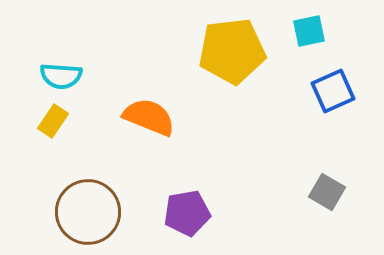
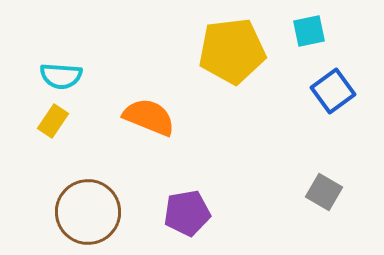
blue square: rotated 12 degrees counterclockwise
gray square: moved 3 px left
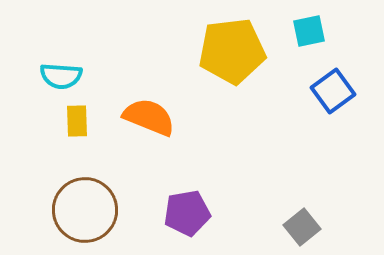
yellow rectangle: moved 24 px right; rotated 36 degrees counterclockwise
gray square: moved 22 px left, 35 px down; rotated 21 degrees clockwise
brown circle: moved 3 px left, 2 px up
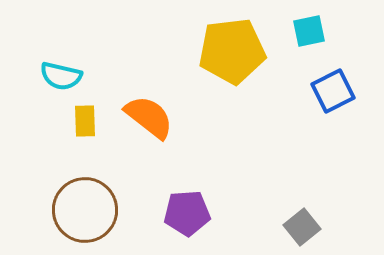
cyan semicircle: rotated 9 degrees clockwise
blue square: rotated 9 degrees clockwise
orange semicircle: rotated 16 degrees clockwise
yellow rectangle: moved 8 px right
purple pentagon: rotated 6 degrees clockwise
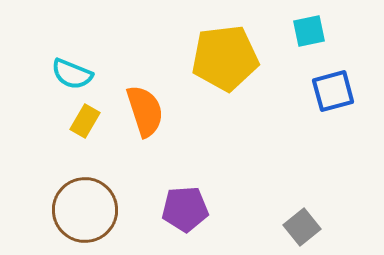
yellow pentagon: moved 7 px left, 7 px down
cyan semicircle: moved 11 px right, 2 px up; rotated 9 degrees clockwise
blue square: rotated 12 degrees clockwise
orange semicircle: moved 4 px left, 6 px up; rotated 34 degrees clockwise
yellow rectangle: rotated 32 degrees clockwise
purple pentagon: moved 2 px left, 4 px up
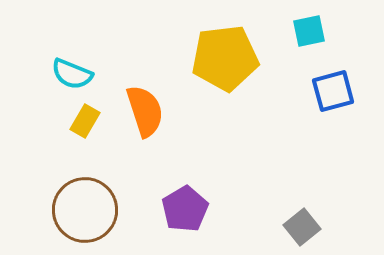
purple pentagon: rotated 27 degrees counterclockwise
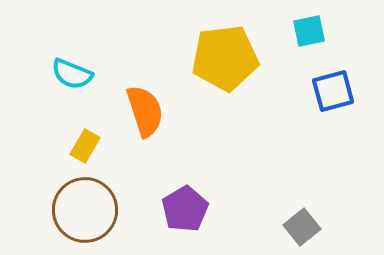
yellow rectangle: moved 25 px down
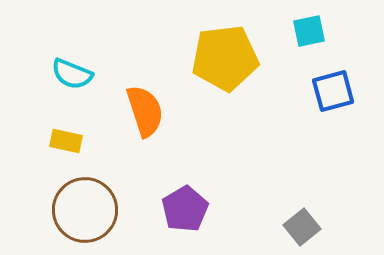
yellow rectangle: moved 19 px left, 5 px up; rotated 72 degrees clockwise
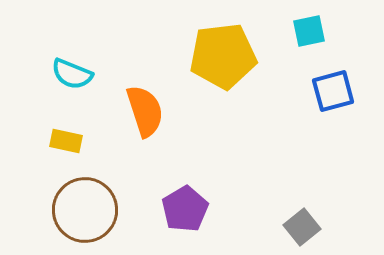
yellow pentagon: moved 2 px left, 2 px up
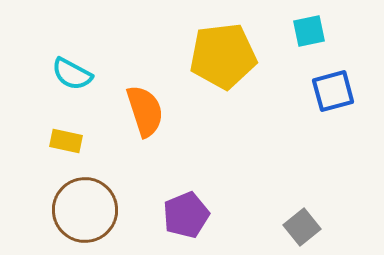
cyan semicircle: rotated 6 degrees clockwise
purple pentagon: moved 1 px right, 6 px down; rotated 9 degrees clockwise
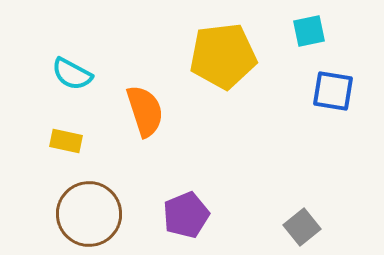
blue square: rotated 24 degrees clockwise
brown circle: moved 4 px right, 4 px down
